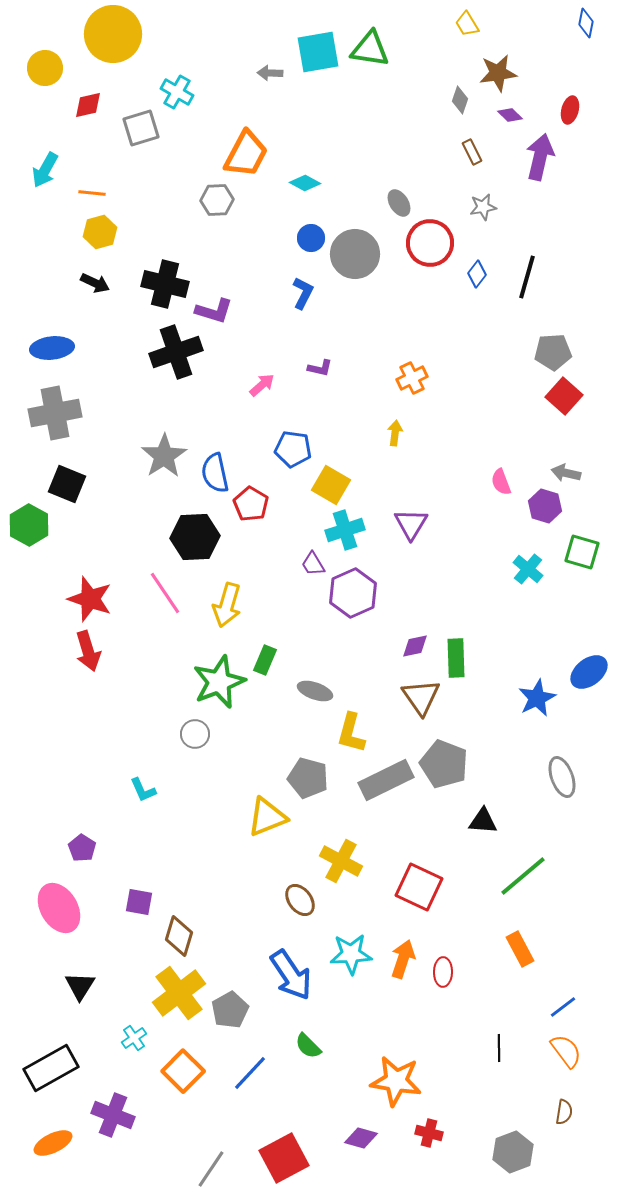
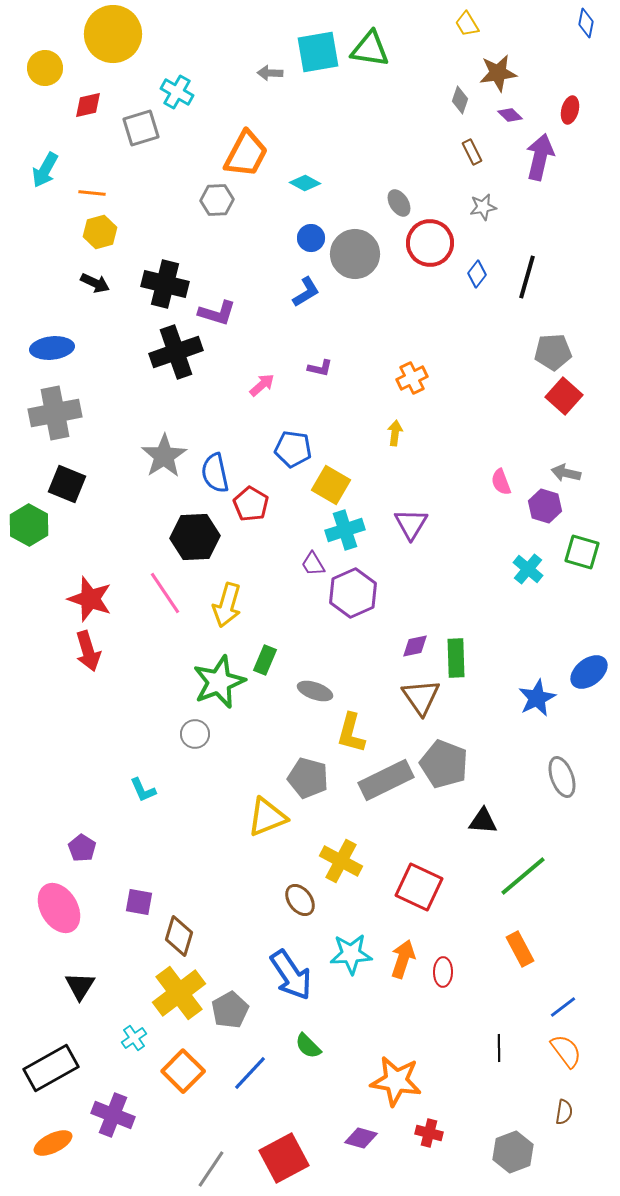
blue L-shape at (303, 293): moved 3 px right, 1 px up; rotated 32 degrees clockwise
purple L-shape at (214, 311): moved 3 px right, 2 px down
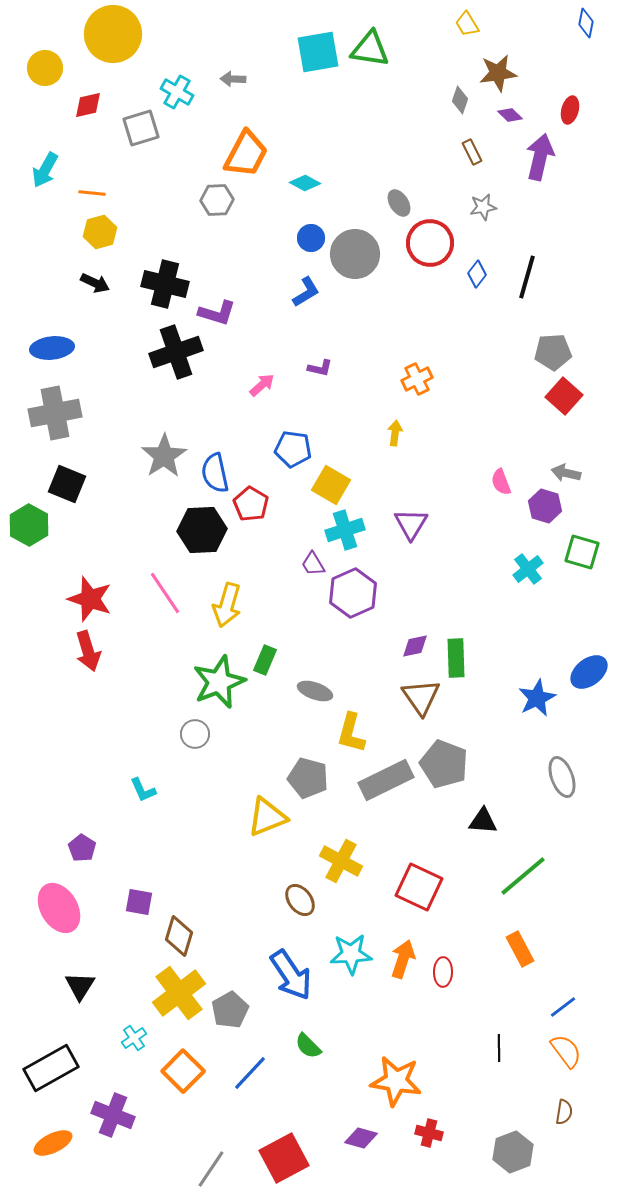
gray arrow at (270, 73): moved 37 px left, 6 px down
orange cross at (412, 378): moved 5 px right, 1 px down
black hexagon at (195, 537): moved 7 px right, 7 px up
cyan cross at (528, 569): rotated 12 degrees clockwise
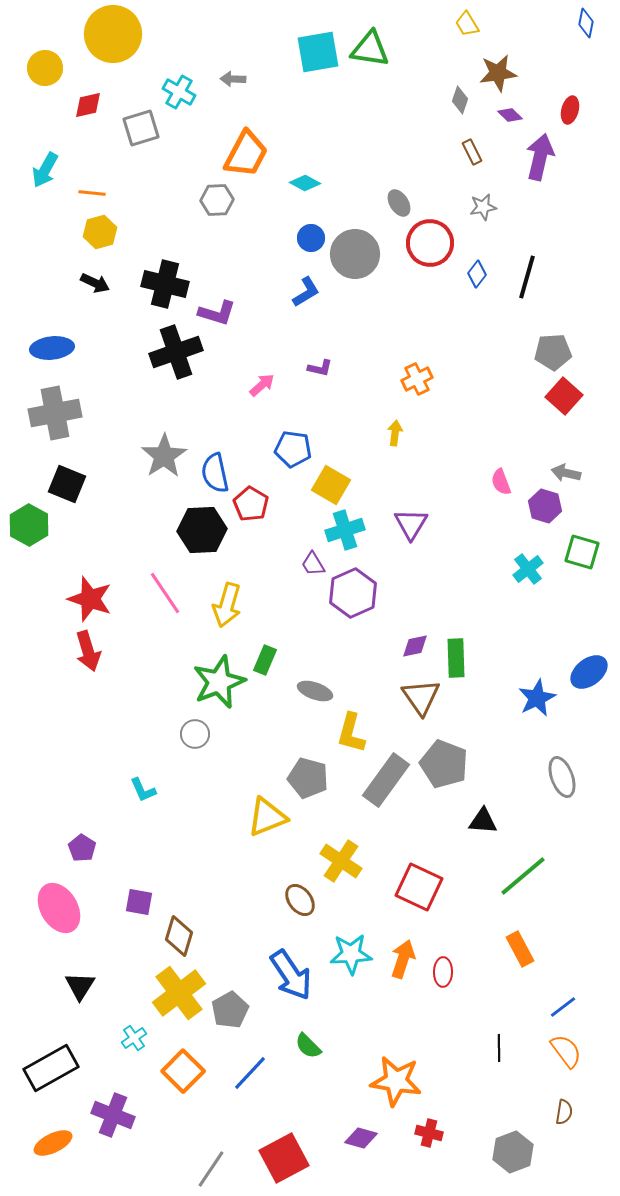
cyan cross at (177, 92): moved 2 px right
gray rectangle at (386, 780): rotated 28 degrees counterclockwise
yellow cross at (341, 861): rotated 6 degrees clockwise
